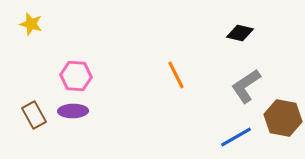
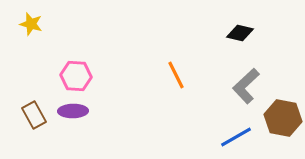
gray L-shape: rotated 9 degrees counterclockwise
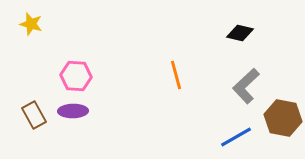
orange line: rotated 12 degrees clockwise
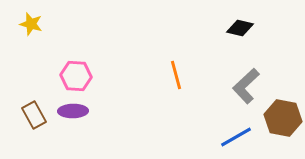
black diamond: moved 5 px up
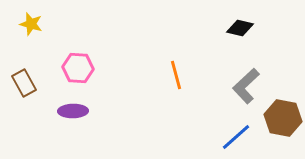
pink hexagon: moved 2 px right, 8 px up
brown rectangle: moved 10 px left, 32 px up
blue line: rotated 12 degrees counterclockwise
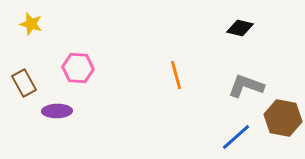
gray L-shape: rotated 63 degrees clockwise
purple ellipse: moved 16 px left
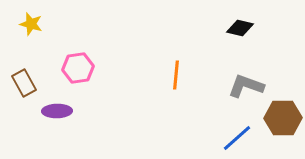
pink hexagon: rotated 12 degrees counterclockwise
orange line: rotated 20 degrees clockwise
brown hexagon: rotated 12 degrees counterclockwise
blue line: moved 1 px right, 1 px down
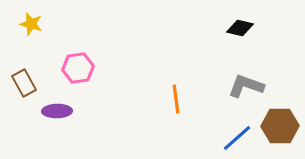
orange line: moved 24 px down; rotated 12 degrees counterclockwise
brown hexagon: moved 3 px left, 8 px down
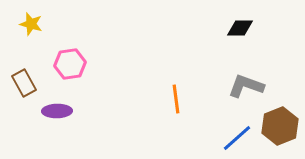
black diamond: rotated 12 degrees counterclockwise
pink hexagon: moved 8 px left, 4 px up
brown hexagon: rotated 21 degrees counterclockwise
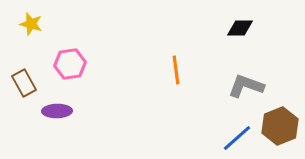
orange line: moved 29 px up
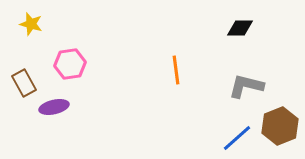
gray L-shape: rotated 6 degrees counterclockwise
purple ellipse: moved 3 px left, 4 px up; rotated 12 degrees counterclockwise
